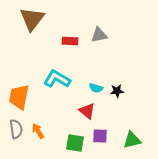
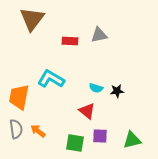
cyan L-shape: moved 6 px left
orange arrow: rotated 21 degrees counterclockwise
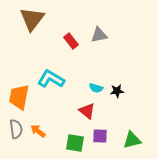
red rectangle: moved 1 px right; rotated 49 degrees clockwise
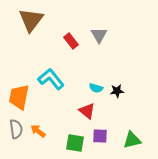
brown triangle: moved 1 px left, 1 px down
gray triangle: rotated 48 degrees counterclockwise
cyan L-shape: rotated 20 degrees clockwise
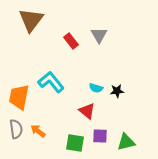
cyan L-shape: moved 3 px down
green triangle: moved 6 px left, 2 px down
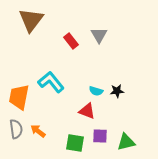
cyan semicircle: moved 3 px down
red triangle: rotated 18 degrees counterclockwise
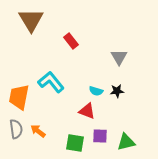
brown triangle: rotated 8 degrees counterclockwise
gray triangle: moved 20 px right, 22 px down
